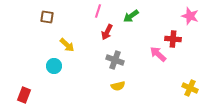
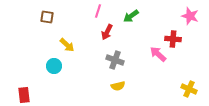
yellow cross: moved 1 px left, 1 px down
red rectangle: rotated 28 degrees counterclockwise
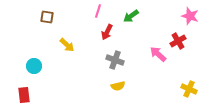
red cross: moved 5 px right, 2 px down; rotated 35 degrees counterclockwise
cyan circle: moved 20 px left
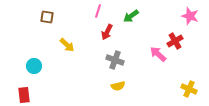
red cross: moved 3 px left
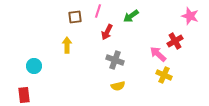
brown square: moved 28 px right; rotated 16 degrees counterclockwise
yellow arrow: rotated 133 degrees counterclockwise
yellow cross: moved 25 px left, 14 px up
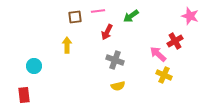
pink line: rotated 64 degrees clockwise
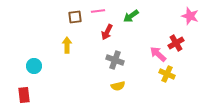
red cross: moved 1 px right, 2 px down
yellow cross: moved 3 px right, 1 px up
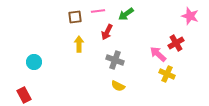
green arrow: moved 5 px left, 2 px up
yellow arrow: moved 12 px right, 1 px up
cyan circle: moved 4 px up
yellow semicircle: rotated 40 degrees clockwise
red rectangle: rotated 21 degrees counterclockwise
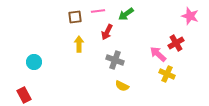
yellow semicircle: moved 4 px right
